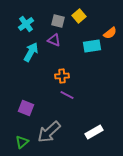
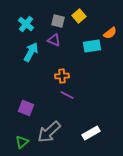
cyan cross: rotated 14 degrees counterclockwise
white rectangle: moved 3 px left, 1 px down
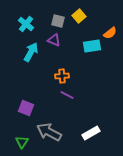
gray arrow: rotated 70 degrees clockwise
green triangle: rotated 16 degrees counterclockwise
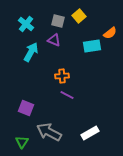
white rectangle: moved 1 px left
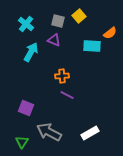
cyan rectangle: rotated 12 degrees clockwise
